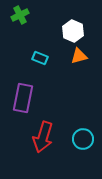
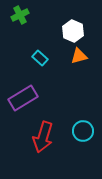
cyan rectangle: rotated 21 degrees clockwise
purple rectangle: rotated 48 degrees clockwise
cyan circle: moved 8 px up
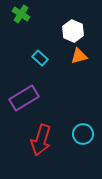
green cross: moved 1 px right, 1 px up; rotated 30 degrees counterclockwise
purple rectangle: moved 1 px right
cyan circle: moved 3 px down
red arrow: moved 2 px left, 3 px down
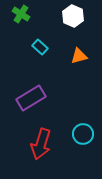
white hexagon: moved 15 px up
cyan rectangle: moved 11 px up
purple rectangle: moved 7 px right
red arrow: moved 4 px down
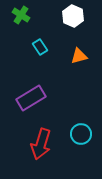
green cross: moved 1 px down
cyan rectangle: rotated 14 degrees clockwise
cyan circle: moved 2 px left
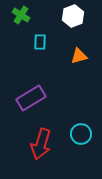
white hexagon: rotated 15 degrees clockwise
cyan rectangle: moved 5 px up; rotated 35 degrees clockwise
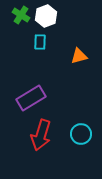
white hexagon: moved 27 px left
red arrow: moved 9 px up
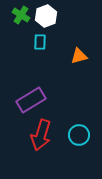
purple rectangle: moved 2 px down
cyan circle: moved 2 px left, 1 px down
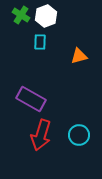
purple rectangle: moved 1 px up; rotated 60 degrees clockwise
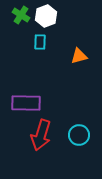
purple rectangle: moved 5 px left, 4 px down; rotated 28 degrees counterclockwise
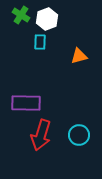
white hexagon: moved 1 px right, 3 px down
